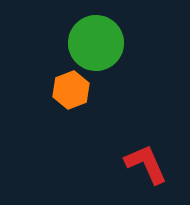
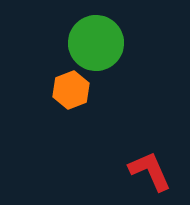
red L-shape: moved 4 px right, 7 px down
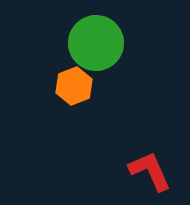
orange hexagon: moved 3 px right, 4 px up
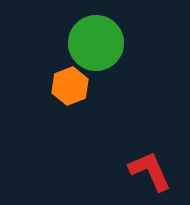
orange hexagon: moved 4 px left
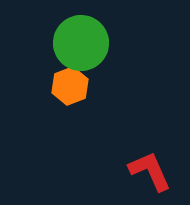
green circle: moved 15 px left
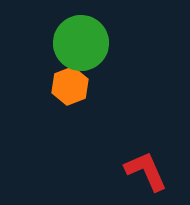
red L-shape: moved 4 px left
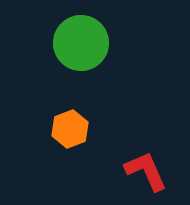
orange hexagon: moved 43 px down
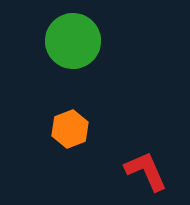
green circle: moved 8 px left, 2 px up
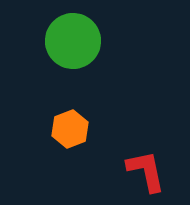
red L-shape: rotated 12 degrees clockwise
